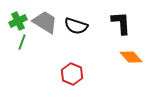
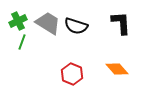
gray trapezoid: moved 3 px right, 1 px down
orange diamond: moved 14 px left, 12 px down
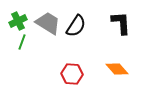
black semicircle: rotated 75 degrees counterclockwise
red hexagon: rotated 20 degrees counterclockwise
